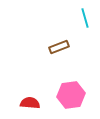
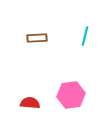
cyan line: moved 18 px down; rotated 30 degrees clockwise
brown rectangle: moved 22 px left, 9 px up; rotated 18 degrees clockwise
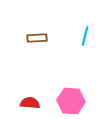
pink hexagon: moved 6 px down; rotated 12 degrees clockwise
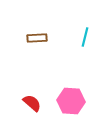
cyan line: moved 1 px down
red semicircle: moved 2 px right; rotated 36 degrees clockwise
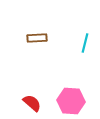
cyan line: moved 6 px down
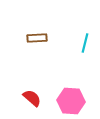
red semicircle: moved 5 px up
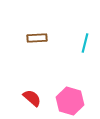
pink hexagon: moved 1 px left; rotated 12 degrees clockwise
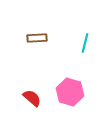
pink hexagon: moved 9 px up
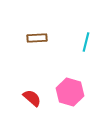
cyan line: moved 1 px right, 1 px up
